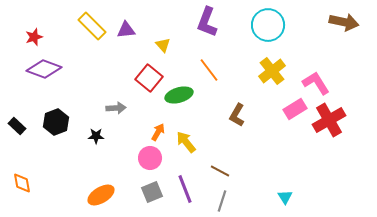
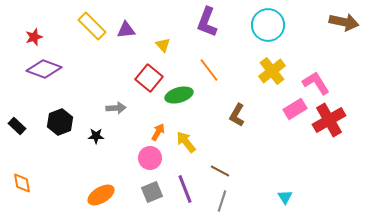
black hexagon: moved 4 px right
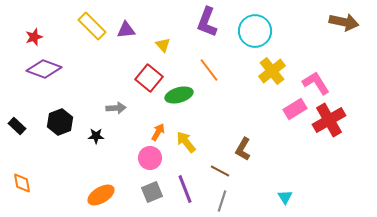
cyan circle: moved 13 px left, 6 px down
brown L-shape: moved 6 px right, 34 px down
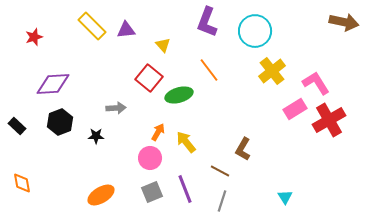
purple diamond: moved 9 px right, 15 px down; rotated 24 degrees counterclockwise
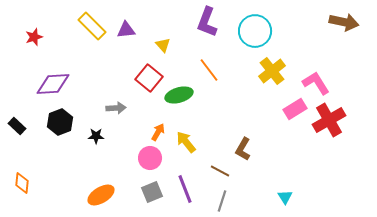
orange diamond: rotated 15 degrees clockwise
